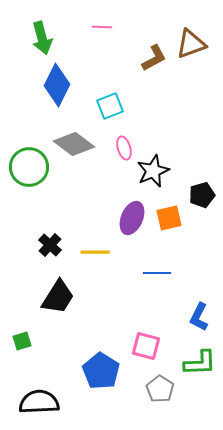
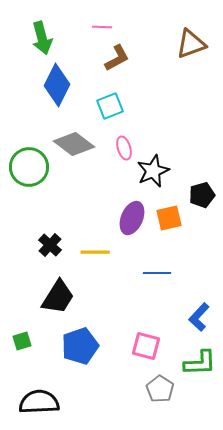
brown L-shape: moved 37 px left
blue L-shape: rotated 16 degrees clockwise
blue pentagon: moved 21 px left, 25 px up; rotated 21 degrees clockwise
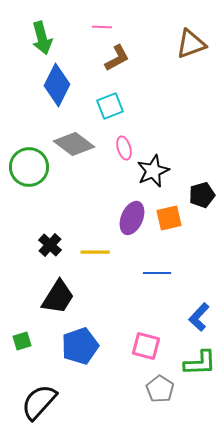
black semicircle: rotated 45 degrees counterclockwise
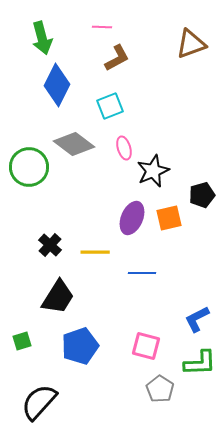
blue line: moved 15 px left
blue L-shape: moved 2 px left, 2 px down; rotated 20 degrees clockwise
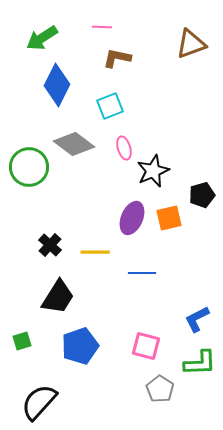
green arrow: rotated 72 degrees clockwise
brown L-shape: rotated 140 degrees counterclockwise
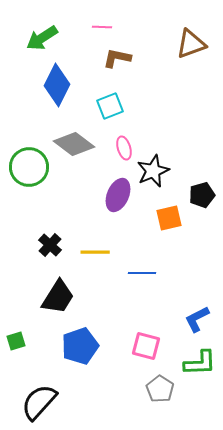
purple ellipse: moved 14 px left, 23 px up
green square: moved 6 px left
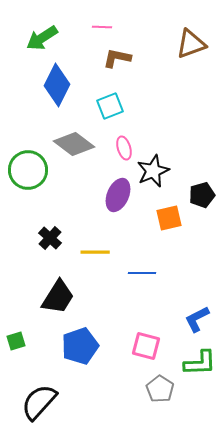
green circle: moved 1 px left, 3 px down
black cross: moved 7 px up
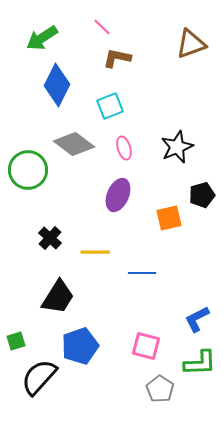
pink line: rotated 42 degrees clockwise
black star: moved 24 px right, 24 px up
black semicircle: moved 25 px up
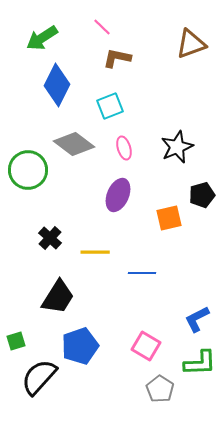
pink square: rotated 16 degrees clockwise
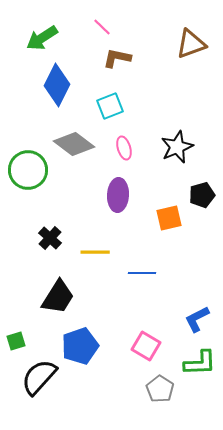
purple ellipse: rotated 20 degrees counterclockwise
